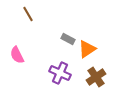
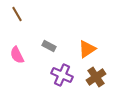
brown line: moved 11 px left
gray rectangle: moved 19 px left, 7 px down
purple cross: moved 2 px right, 2 px down
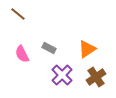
brown line: moved 1 px right; rotated 21 degrees counterclockwise
gray rectangle: moved 2 px down
pink semicircle: moved 5 px right, 1 px up
purple cross: rotated 20 degrees clockwise
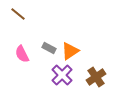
orange triangle: moved 17 px left, 2 px down
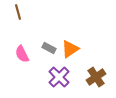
brown line: moved 2 px up; rotated 35 degrees clockwise
orange triangle: moved 2 px up
purple cross: moved 3 px left, 2 px down
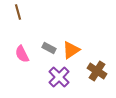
orange triangle: moved 1 px right, 1 px down
brown cross: moved 1 px right, 6 px up; rotated 24 degrees counterclockwise
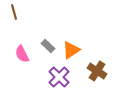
brown line: moved 4 px left
gray rectangle: moved 1 px left, 2 px up; rotated 16 degrees clockwise
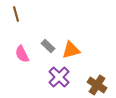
brown line: moved 2 px right, 2 px down
orange triangle: rotated 18 degrees clockwise
brown cross: moved 14 px down
